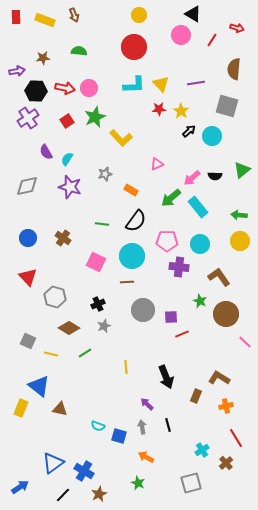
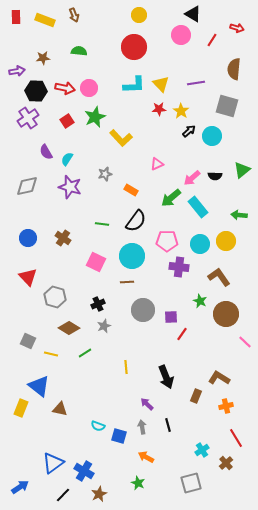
yellow circle at (240, 241): moved 14 px left
red line at (182, 334): rotated 32 degrees counterclockwise
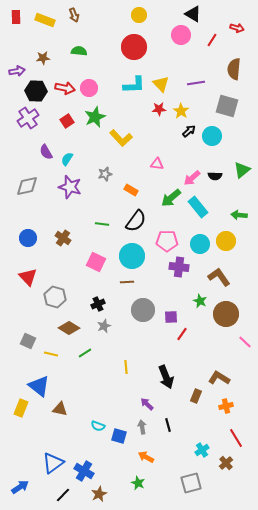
pink triangle at (157, 164): rotated 32 degrees clockwise
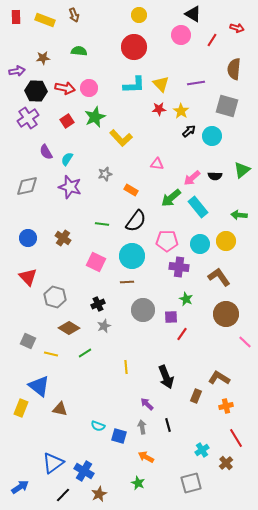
green star at (200, 301): moved 14 px left, 2 px up
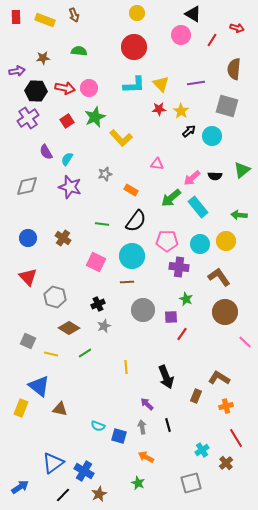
yellow circle at (139, 15): moved 2 px left, 2 px up
brown circle at (226, 314): moved 1 px left, 2 px up
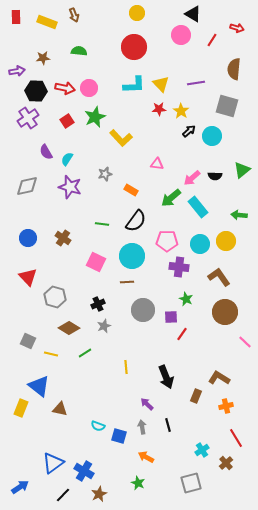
yellow rectangle at (45, 20): moved 2 px right, 2 px down
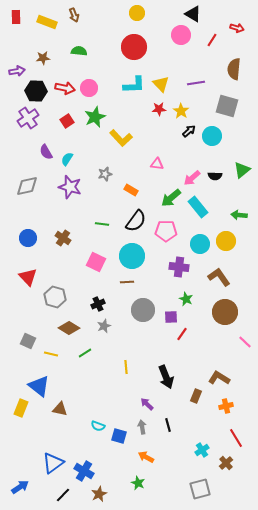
pink pentagon at (167, 241): moved 1 px left, 10 px up
gray square at (191, 483): moved 9 px right, 6 px down
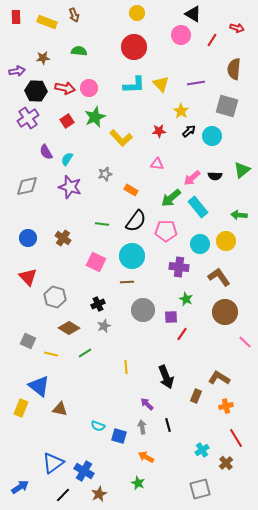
red star at (159, 109): moved 22 px down
